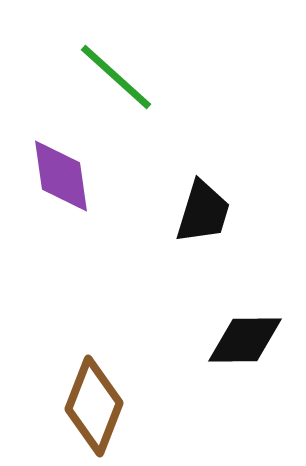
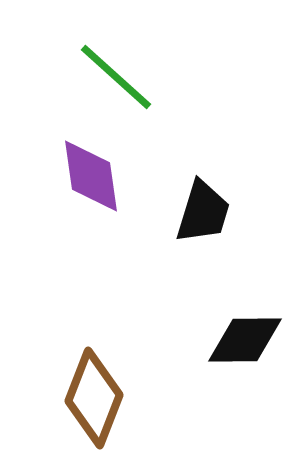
purple diamond: moved 30 px right
brown diamond: moved 8 px up
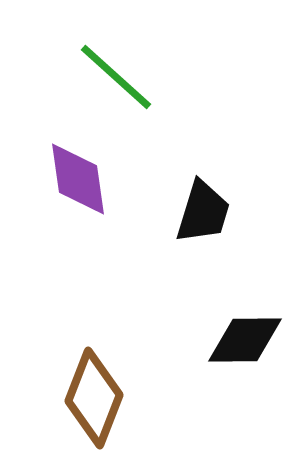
purple diamond: moved 13 px left, 3 px down
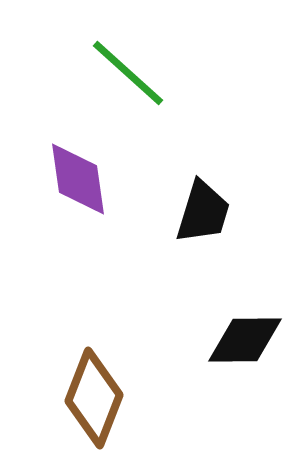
green line: moved 12 px right, 4 px up
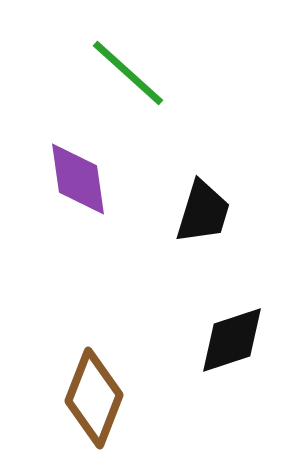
black diamond: moved 13 px left; rotated 18 degrees counterclockwise
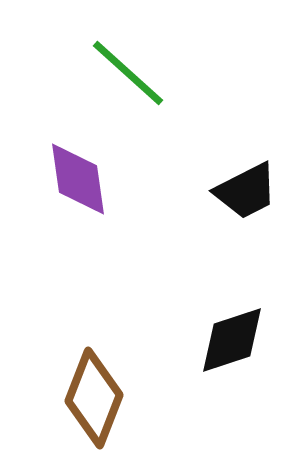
black trapezoid: moved 43 px right, 21 px up; rotated 46 degrees clockwise
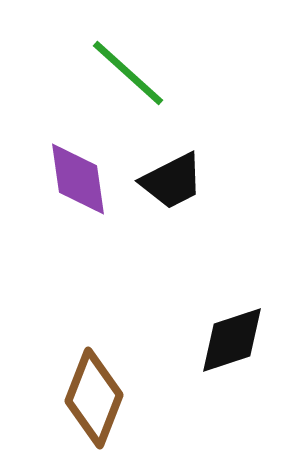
black trapezoid: moved 74 px left, 10 px up
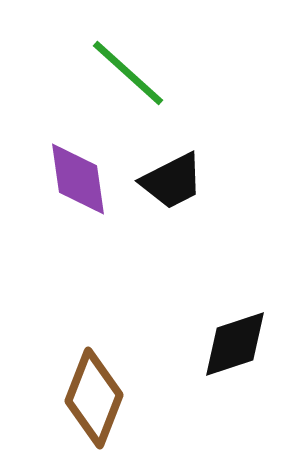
black diamond: moved 3 px right, 4 px down
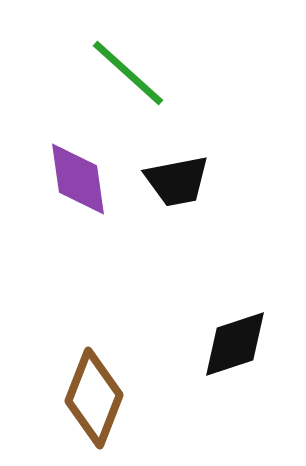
black trapezoid: moved 5 px right; rotated 16 degrees clockwise
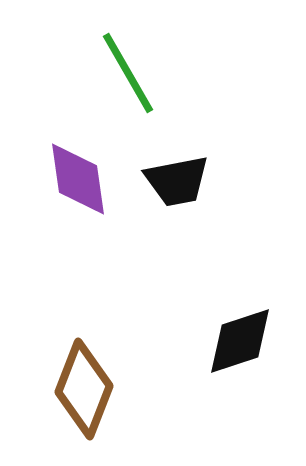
green line: rotated 18 degrees clockwise
black diamond: moved 5 px right, 3 px up
brown diamond: moved 10 px left, 9 px up
